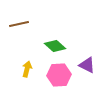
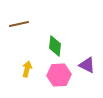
green diamond: rotated 55 degrees clockwise
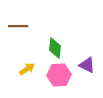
brown line: moved 1 px left, 2 px down; rotated 12 degrees clockwise
green diamond: moved 2 px down
yellow arrow: rotated 42 degrees clockwise
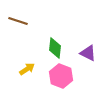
brown line: moved 5 px up; rotated 18 degrees clockwise
purple triangle: moved 1 px right, 12 px up
pink hexagon: moved 2 px right, 1 px down; rotated 25 degrees clockwise
